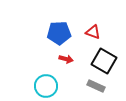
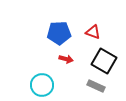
cyan circle: moved 4 px left, 1 px up
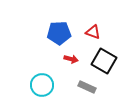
red arrow: moved 5 px right
gray rectangle: moved 9 px left, 1 px down
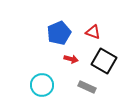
blue pentagon: rotated 20 degrees counterclockwise
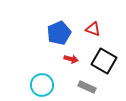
red triangle: moved 3 px up
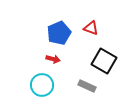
red triangle: moved 2 px left, 1 px up
red arrow: moved 18 px left
gray rectangle: moved 1 px up
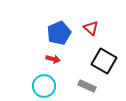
red triangle: rotated 21 degrees clockwise
cyan circle: moved 2 px right, 1 px down
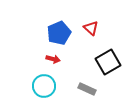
black square: moved 4 px right, 1 px down; rotated 30 degrees clockwise
gray rectangle: moved 3 px down
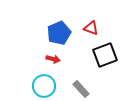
red triangle: rotated 21 degrees counterclockwise
black square: moved 3 px left, 7 px up; rotated 10 degrees clockwise
gray rectangle: moved 6 px left; rotated 24 degrees clockwise
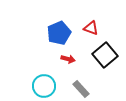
black square: rotated 20 degrees counterclockwise
red arrow: moved 15 px right
